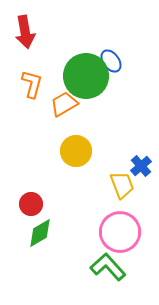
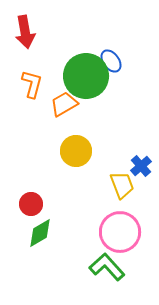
green L-shape: moved 1 px left
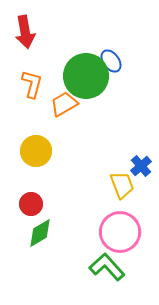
yellow circle: moved 40 px left
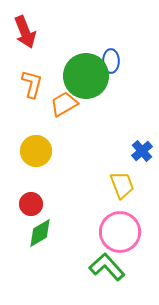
red arrow: rotated 12 degrees counterclockwise
blue ellipse: rotated 35 degrees clockwise
blue cross: moved 1 px right, 15 px up
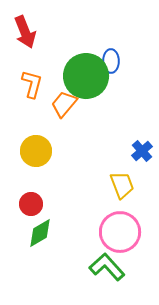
orange trapezoid: rotated 20 degrees counterclockwise
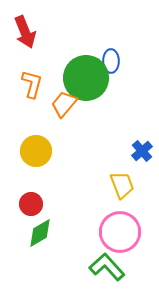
green circle: moved 2 px down
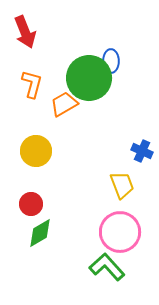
green circle: moved 3 px right
orange trapezoid: rotated 20 degrees clockwise
blue cross: rotated 25 degrees counterclockwise
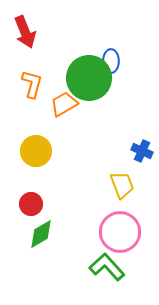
green diamond: moved 1 px right, 1 px down
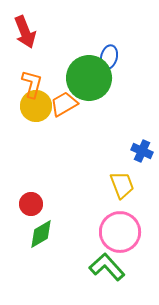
blue ellipse: moved 2 px left, 4 px up; rotated 15 degrees clockwise
yellow circle: moved 45 px up
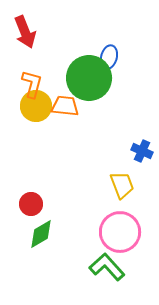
orange trapezoid: moved 1 px right, 2 px down; rotated 36 degrees clockwise
